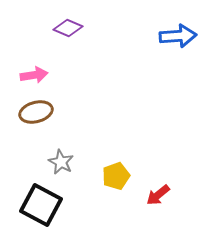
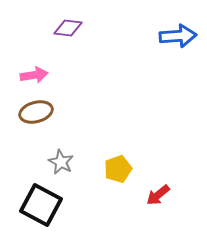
purple diamond: rotated 16 degrees counterclockwise
yellow pentagon: moved 2 px right, 7 px up
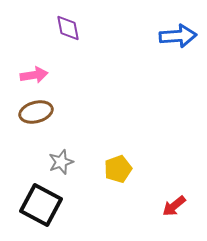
purple diamond: rotated 72 degrees clockwise
gray star: rotated 25 degrees clockwise
red arrow: moved 16 px right, 11 px down
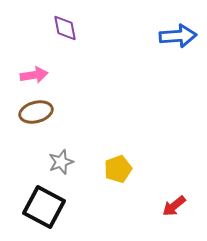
purple diamond: moved 3 px left
black square: moved 3 px right, 2 px down
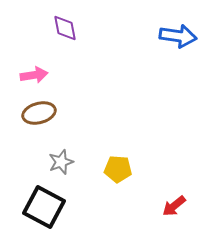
blue arrow: rotated 12 degrees clockwise
brown ellipse: moved 3 px right, 1 px down
yellow pentagon: rotated 24 degrees clockwise
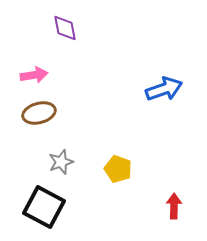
blue arrow: moved 14 px left, 53 px down; rotated 27 degrees counterclockwise
yellow pentagon: rotated 16 degrees clockwise
red arrow: rotated 130 degrees clockwise
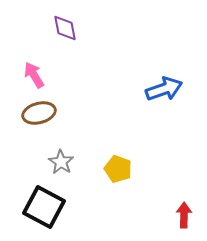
pink arrow: rotated 112 degrees counterclockwise
gray star: rotated 20 degrees counterclockwise
red arrow: moved 10 px right, 9 px down
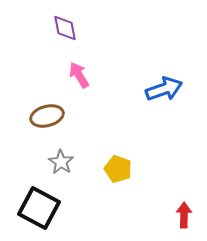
pink arrow: moved 45 px right
brown ellipse: moved 8 px right, 3 px down
black square: moved 5 px left, 1 px down
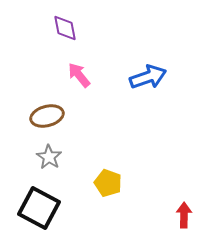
pink arrow: rotated 8 degrees counterclockwise
blue arrow: moved 16 px left, 12 px up
gray star: moved 12 px left, 5 px up
yellow pentagon: moved 10 px left, 14 px down
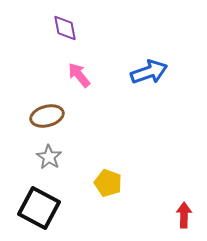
blue arrow: moved 1 px right, 5 px up
